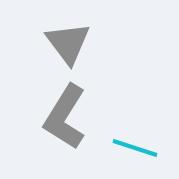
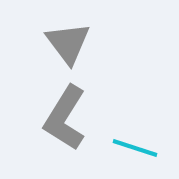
gray L-shape: moved 1 px down
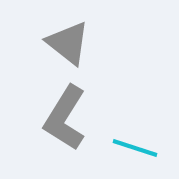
gray triangle: rotated 15 degrees counterclockwise
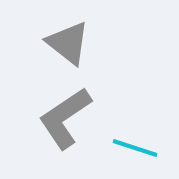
gray L-shape: rotated 24 degrees clockwise
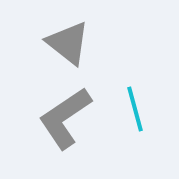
cyan line: moved 39 px up; rotated 57 degrees clockwise
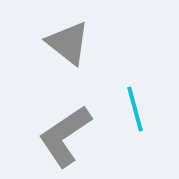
gray L-shape: moved 18 px down
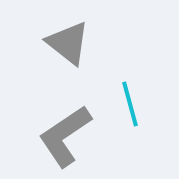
cyan line: moved 5 px left, 5 px up
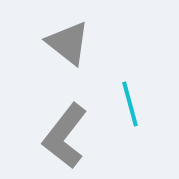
gray L-shape: rotated 18 degrees counterclockwise
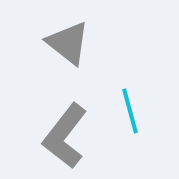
cyan line: moved 7 px down
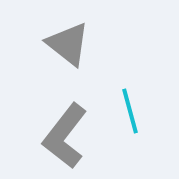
gray triangle: moved 1 px down
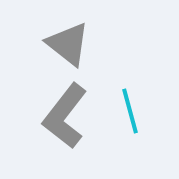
gray L-shape: moved 20 px up
